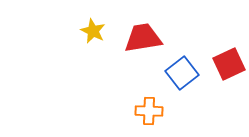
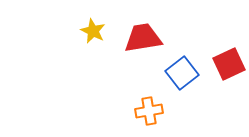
orange cross: rotated 12 degrees counterclockwise
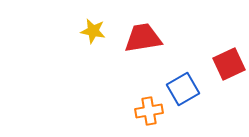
yellow star: rotated 15 degrees counterclockwise
blue square: moved 1 px right, 16 px down; rotated 8 degrees clockwise
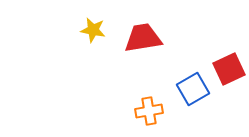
yellow star: moved 1 px up
red square: moved 5 px down
blue square: moved 10 px right
